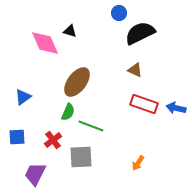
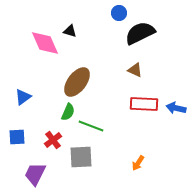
red rectangle: rotated 16 degrees counterclockwise
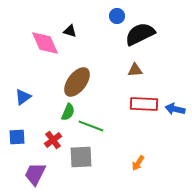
blue circle: moved 2 px left, 3 px down
black semicircle: moved 1 px down
brown triangle: rotated 28 degrees counterclockwise
blue arrow: moved 1 px left, 1 px down
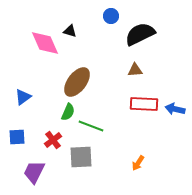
blue circle: moved 6 px left
purple trapezoid: moved 1 px left, 2 px up
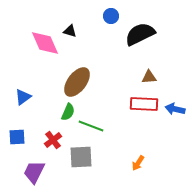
brown triangle: moved 14 px right, 7 px down
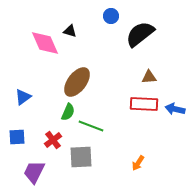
black semicircle: rotated 12 degrees counterclockwise
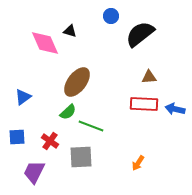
green semicircle: rotated 24 degrees clockwise
red cross: moved 3 px left, 1 px down; rotated 18 degrees counterclockwise
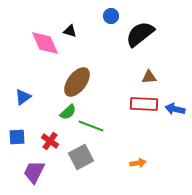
gray square: rotated 25 degrees counterclockwise
orange arrow: rotated 133 degrees counterclockwise
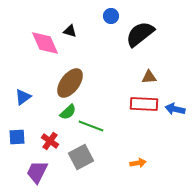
brown ellipse: moved 7 px left, 1 px down
purple trapezoid: moved 3 px right
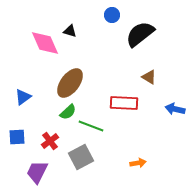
blue circle: moved 1 px right, 1 px up
brown triangle: rotated 35 degrees clockwise
red rectangle: moved 20 px left, 1 px up
red cross: rotated 18 degrees clockwise
